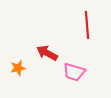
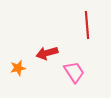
red arrow: rotated 45 degrees counterclockwise
pink trapezoid: rotated 140 degrees counterclockwise
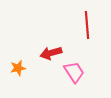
red arrow: moved 4 px right
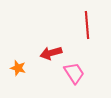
orange star: rotated 28 degrees clockwise
pink trapezoid: moved 1 px down
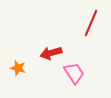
red line: moved 4 px right, 2 px up; rotated 28 degrees clockwise
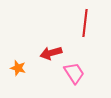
red line: moved 6 px left; rotated 16 degrees counterclockwise
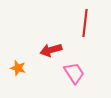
red arrow: moved 3 px up
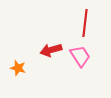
pink trapezoid: moved 6 px right, 17 px up
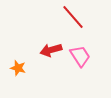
red line: moved 12 px left, 6 px up; rotated 48 degrees counterclockwise
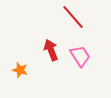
red arrow: rotated 85 degrees clockwise
orange star: moved 2 px right, 2 px down
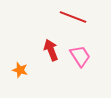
red line: rotated 28 degrees counterclockwise
